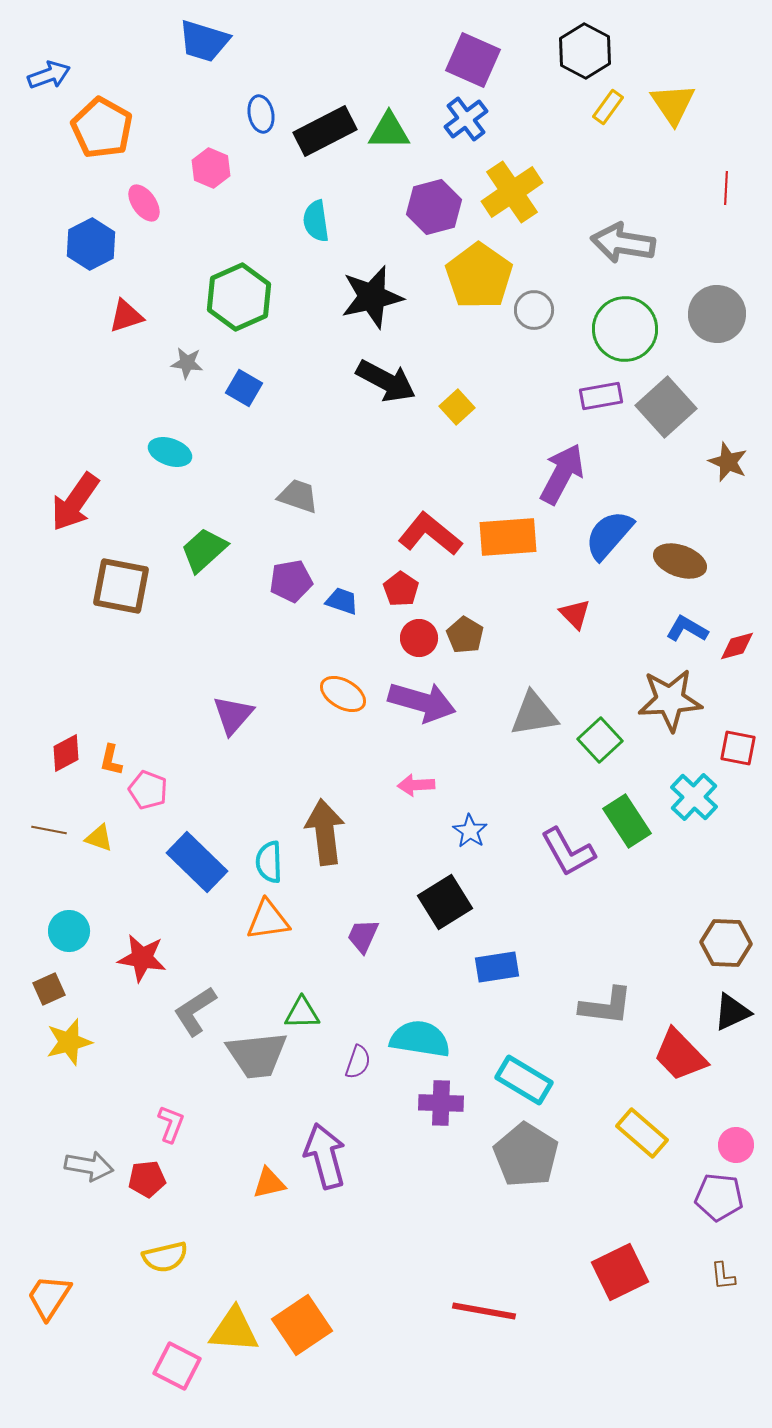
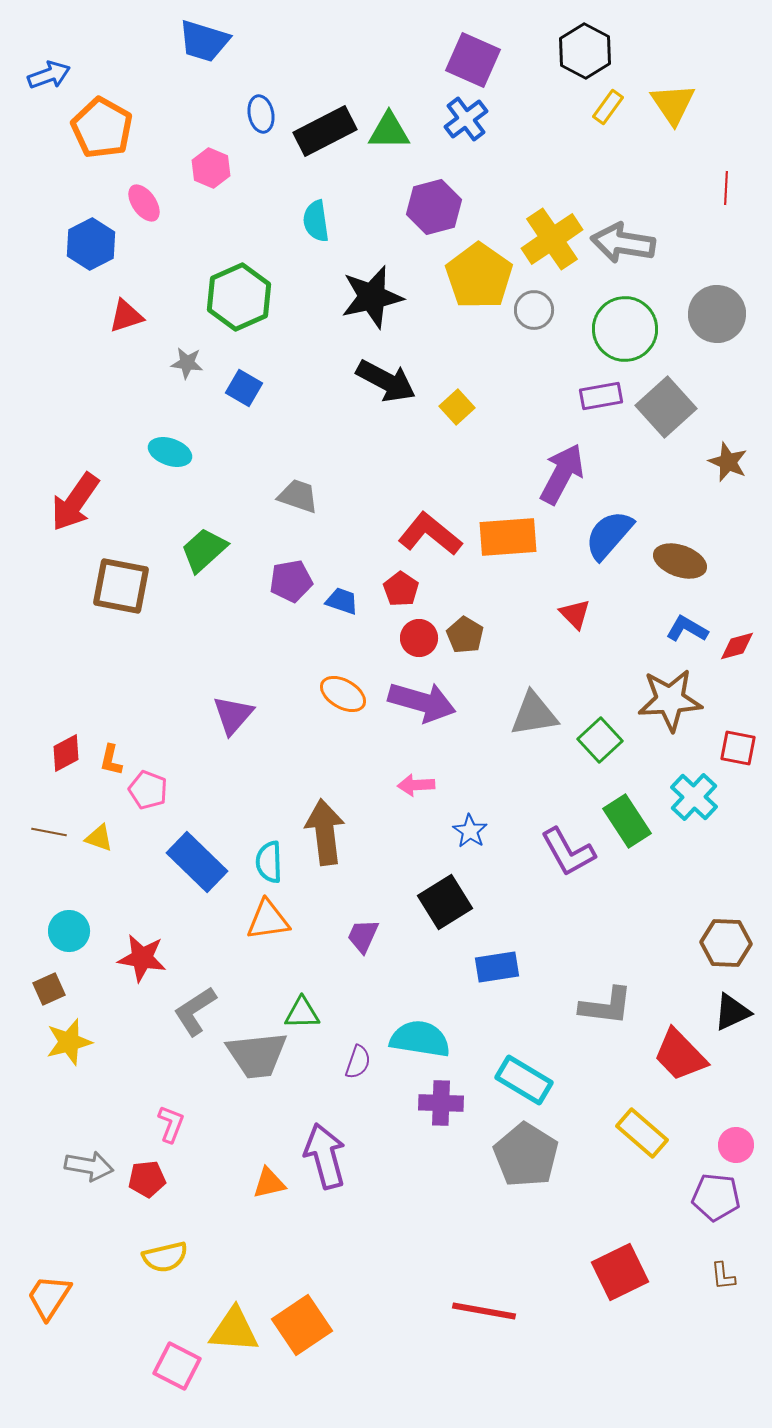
yellow cross at (512, 192): moved 40 px right, 47 px down
brown line at (49, 830): moved 2 px down
purple pentagon at (719, 1197): moved 3 px left
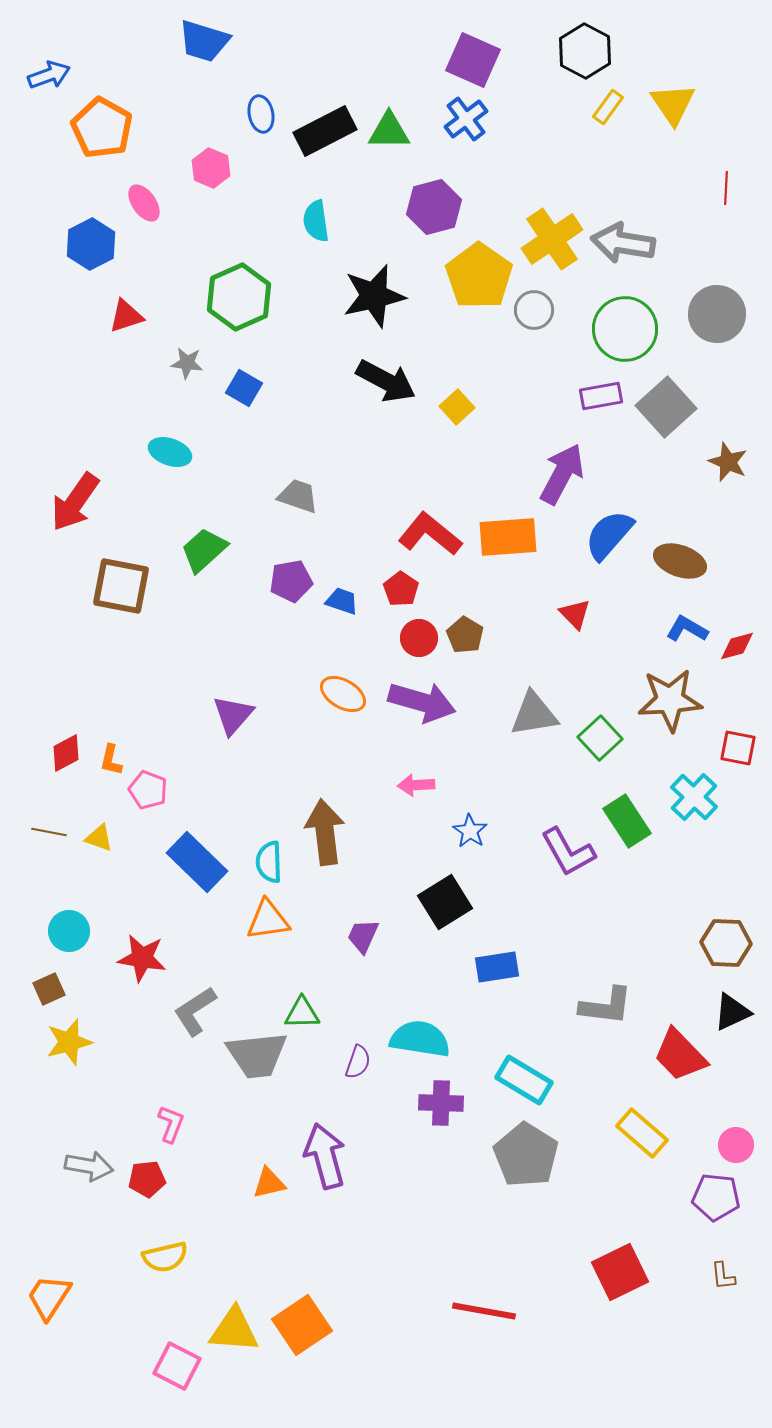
black star at (372, 297): moved 2 px right, 1 px up
green square at (600, 740): moved 2 px up
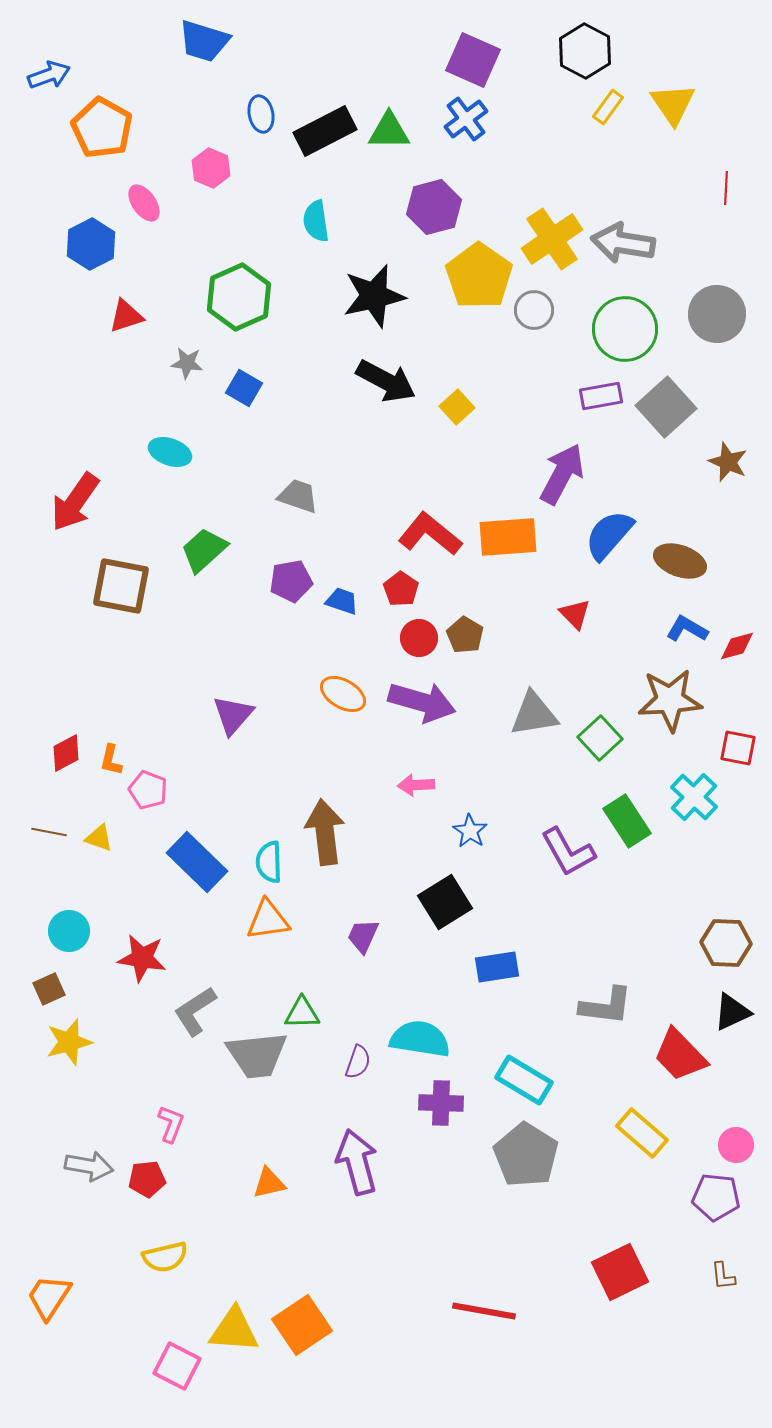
purple arrow at (325, 1156): moved 32 px right, 6 px down
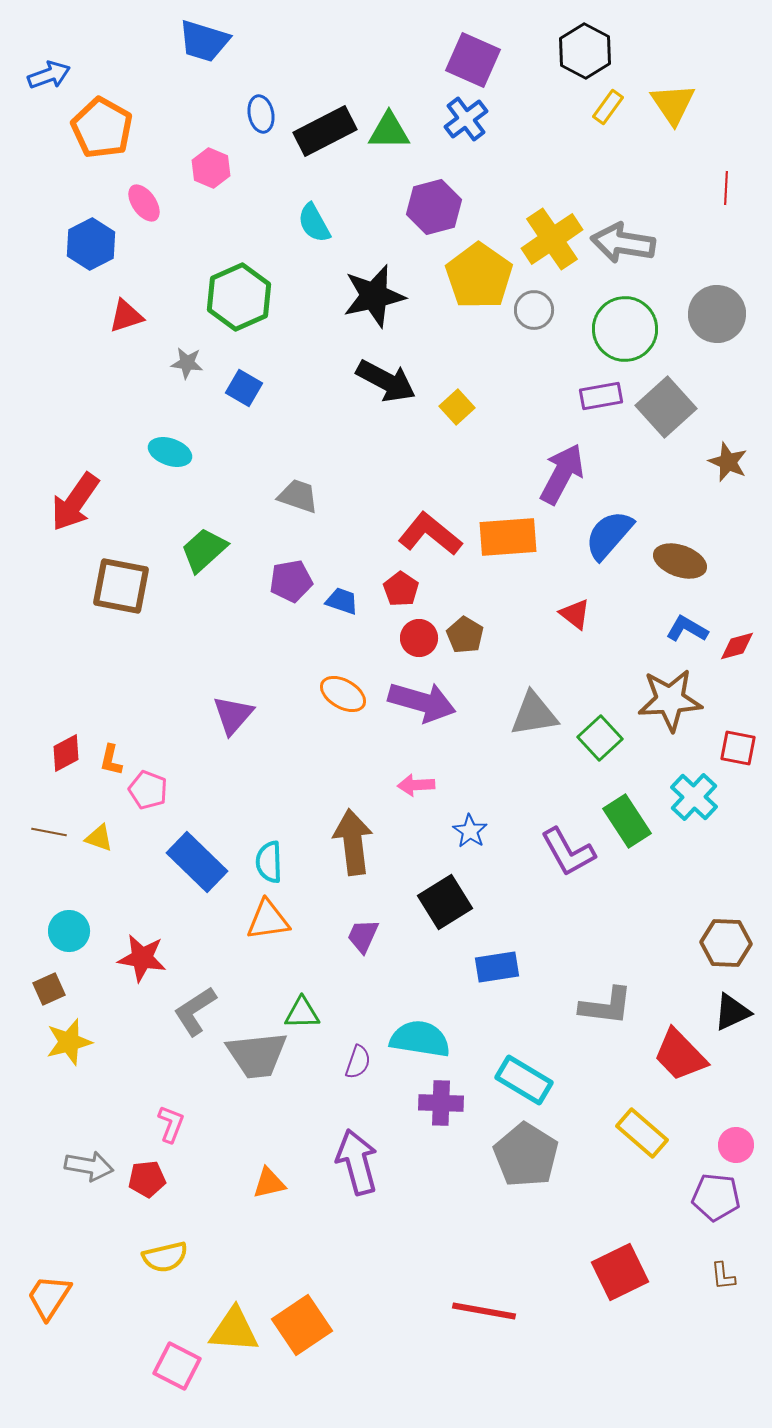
cyan semicircle at (316, 221): moved 2 px left, 2 px down; rotated 21 degrees counterclockwise
red triangle at (575, 614): rotated 8 degrees counterclockwise
brown arrow at (325, 832): moved 28 px right, 10 px down
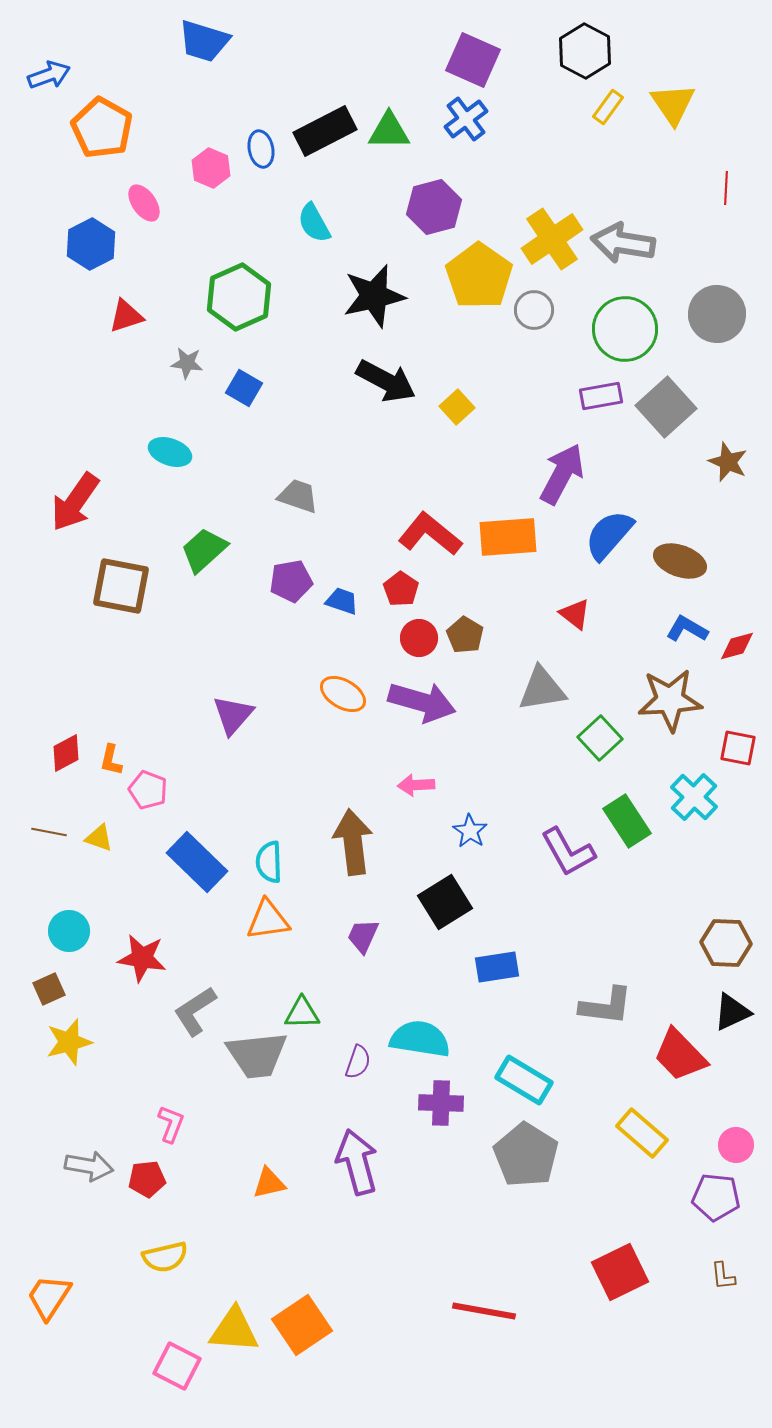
blue ellipse at (261, 114): moved 35 px down
gray triangle at (534, 714): moved 8 px right, 25 px up
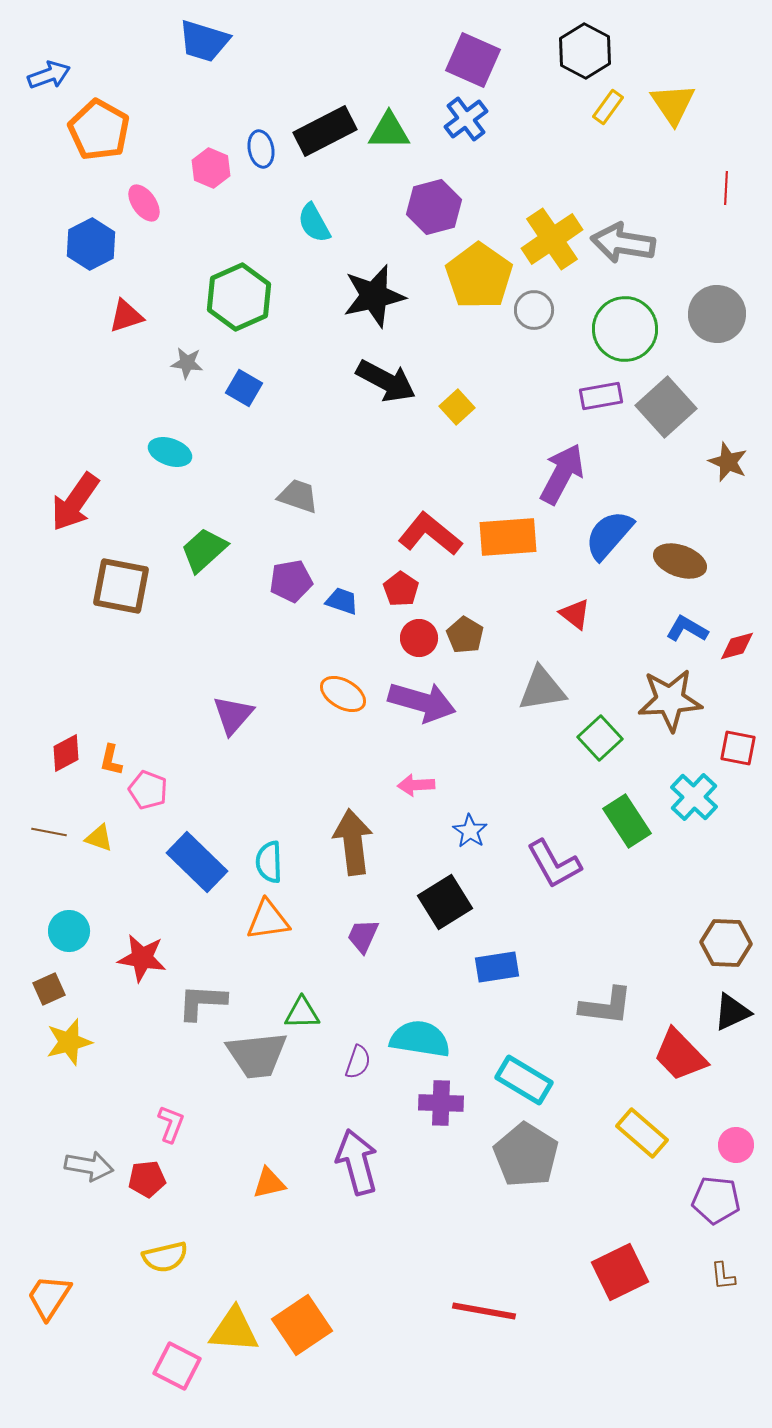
orange pentagon at (102, 128): moved 3 px left, 2 px down
purple L-shape at (568, 852): moved 14 px left, 12 px down
gray L-shape at (195, 1011): moved 7 px right, 9 px up; rotated 36 degrees clockwise
purple pentagon at (716, 1197): moved 3 px down
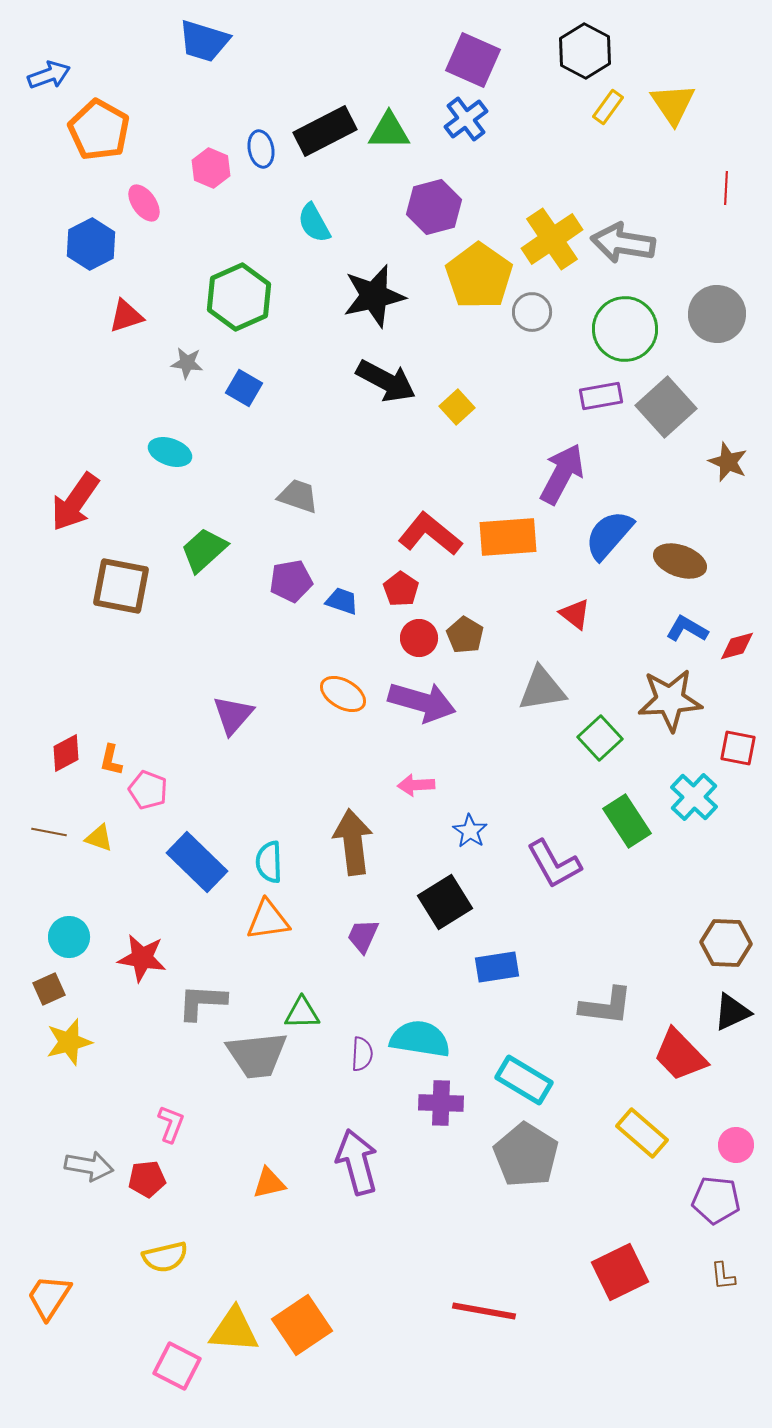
gray circle at (534, 310): moved 2 px left, 2 px down
cyan circle at (69, 931): moved 6 px down
purple semicircle at (358, 1062): moved 4 px right, 8 px up; rotated 16 degrees counterclockwise
